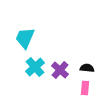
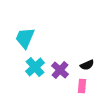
black semicircle: moved 3 px up; rotated 152 degrees clockwise
pink rectangle: moved 3 px left, 2 px up
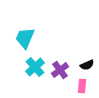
purple cross: rotated 12 degrees clockwise
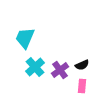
black semicircle: moved 5 px left
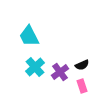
cyan trapezoid: moved 4 px right, 2 px up; rotated 50 degrees counterclockwise
purple cross: moved 2 px down
pink rectangle: rotated 24 degrees counterclockwise
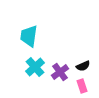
cyan trapezoid: rotated 35 degrees clockwise
black semicircle: moved 1 px right, 1 px down
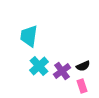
cyan cross: moved 4 px right, 1 px up
purple cross: moved 2 px right, 1 px up
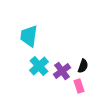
black semicircle: rotated 48 degrees counterclockwise
pink rectangle: moved 3 px left
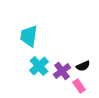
black semicircle: rotated 48 degrees clockwise
pink rectangle: rotated 16 degrees counterclockwise
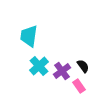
black semicircle: rotated 104 degrees counterclockwise
